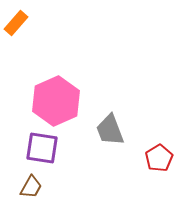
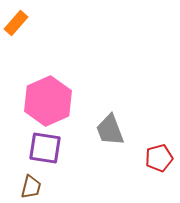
pink hexagon: moved 8 px left
purple square: moved 3 px right
red pentagon: rotated 16 degrees clockwise
brown trapezoid: rotated 15 degrees counterclockwise
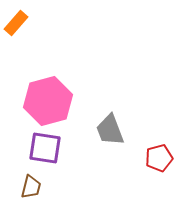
pink hexagon: rotated 9 degrees clockwise
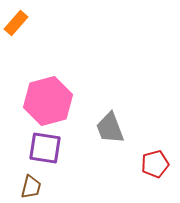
gray trapezoid: moved 2 px up
red pentagon: moved 4 px left, 6 px down
